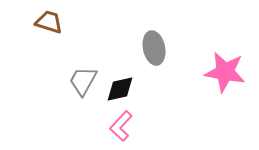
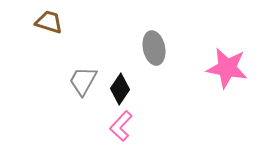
pink star: moved 2 px right, 4 px up
black diamond: rotated 44 degrees counterclockwise
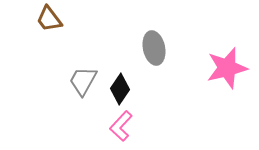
brown trapezoid: moved 3 px up; rotated 144 degrees counterclockwise
pink star: rotated 24 degrees counterclockwise
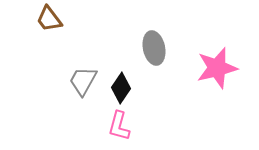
pink star: moved 10 px left
black diamond: moved 1 px right, 1 px up
pink L-shape: moved 2 px left; rotated 28 degrees counterclockwise
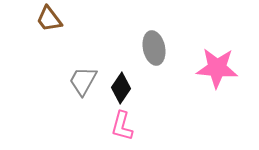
pink star: rotated 18 degrees clockwise
pink L-shape: moved 3 px right
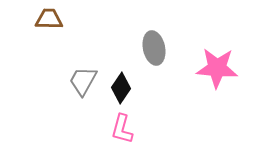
brown trapezoid: rotated 128 degrees clockwise
pink L-shape: moved 3 px down
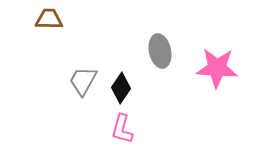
gray ellipse: moved 6 px right, 3 px down
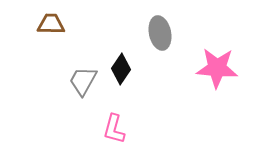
brown trapezoid: moved 2 px right, 5 px down
gray ellipse: moved 18 px up
black diamond: moved 19 px up
pink L-shape: moved 8 px left
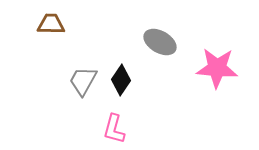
gray ellipse: moved 9 px down; rotated 48 degrees counterclockwise
black diamond: moved 11 px down
